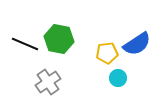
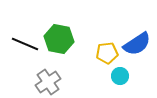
cyan circle: moved 2 px right, 2 px up
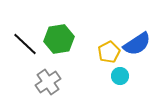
green hexagon: rotated 20 degrees counterclockwise
black line: rotated 20 degrees clockwise
yellow pentagon: moved 2 px right, 1 px up; rotated 20 degrees counterclockwise
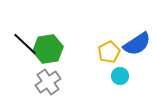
green hexagon: moved 11 px left, 10 px down
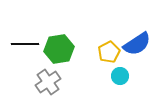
black line: rotated 44 degrees counterclockwise
green hexagon: moved 11 px right
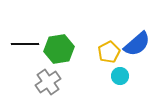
blue semicircle: rotated 8 degrees counterclockwise
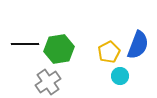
blue semicircle: moved 1 px right, 1 px down; rotated 28 degrees counterclockwise
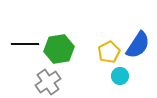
blue semicircle: rotated 12 degrees clockwise
